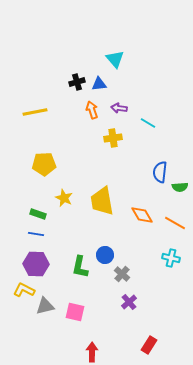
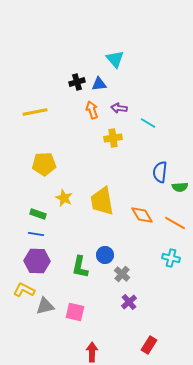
purple hexagon: moved 1 px right, 3 px up
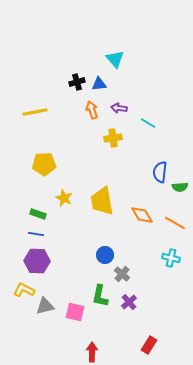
green L-shape: moved 20 px right, 29 px down
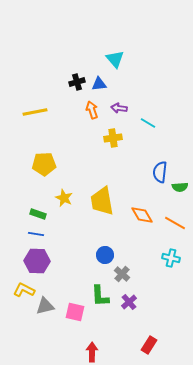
green L-shape: rotated 15 degrees counterclockwise
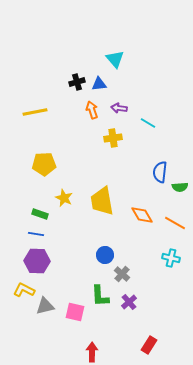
green rectangle: moved 2 px right
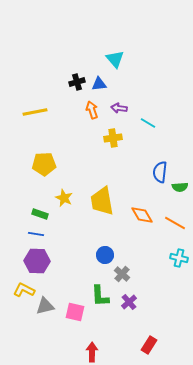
cyan cross: moved 8 px right
